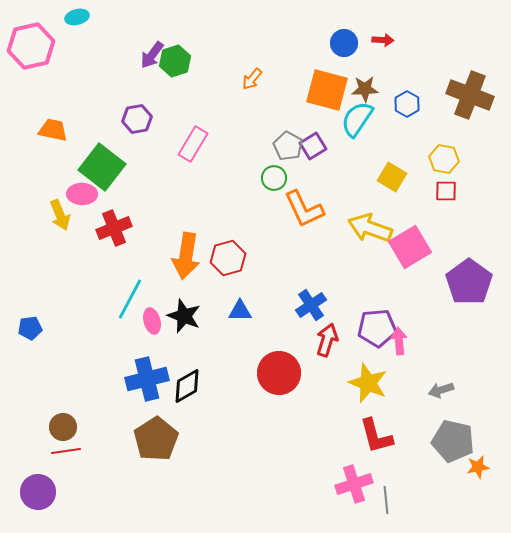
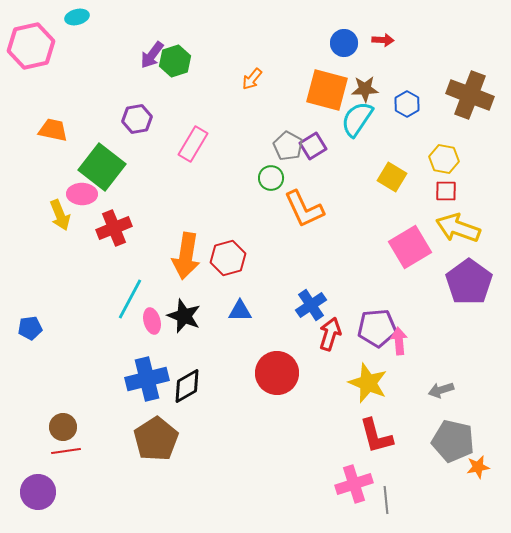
green circle at (274, 178): moved 3 px left
yellow arrow at (370, 228): moved 88 px right
red arrow at (327, 340): moved 3 px right, 6 px up
red circle at (279, 373): moved 2 px left
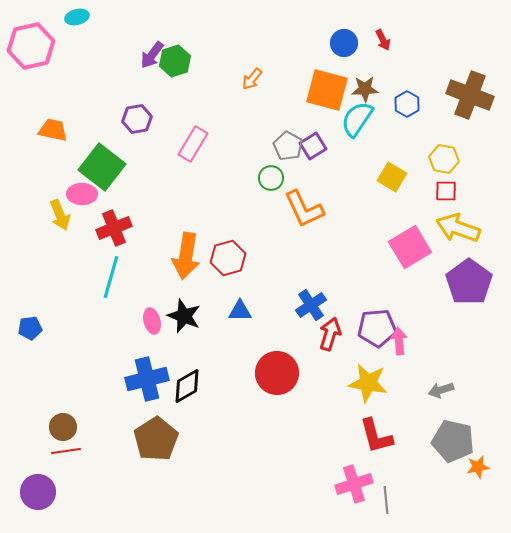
red arrow at (383, 40): rotated 60 degrees clockwise
cyan line at (130, 299): moved 19 px left, 22 px up; rotated 12 degrees counterclockwise
yellow star at (368, 383): rotated 12 degrees counterclockwise
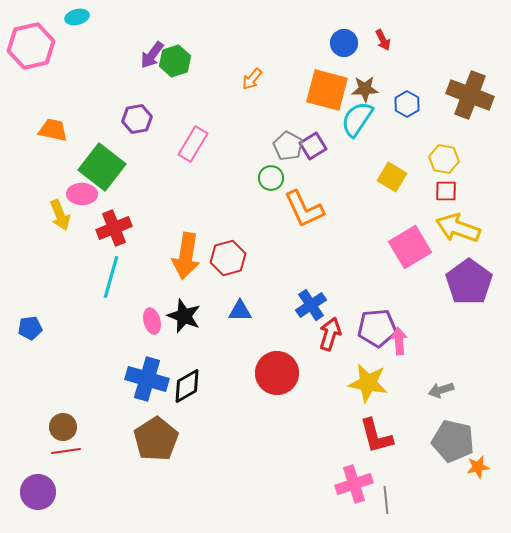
blue cross at (147, 379): rotated 30 degrees clockwise
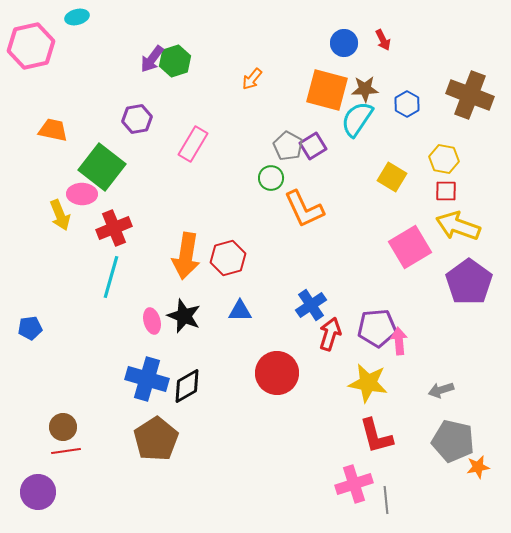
purple arrow at (152, 55): moved 4 px down
yellow arrow at (458, 228): moved 2 px up
